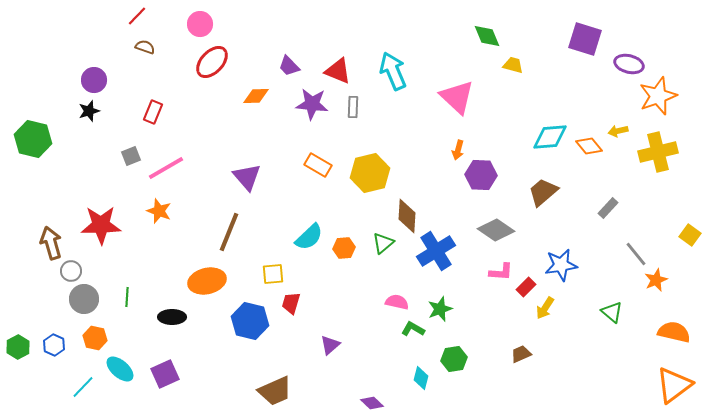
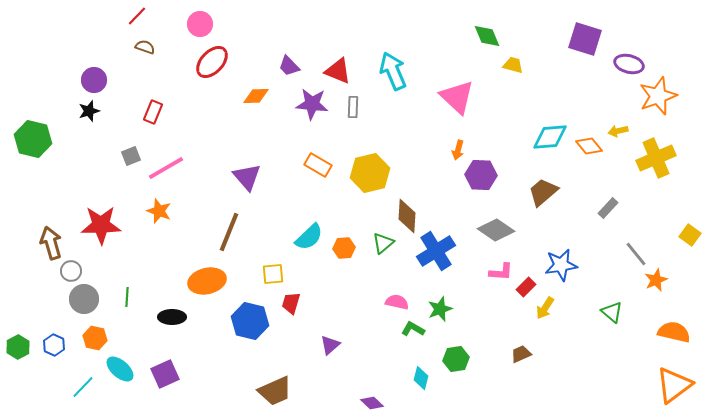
yellow cross at (658, 152): moved 2 px left, 6 px down; rotated 9 degrees counterclockwise
green hexagon at (454, 359): moved 2 px right
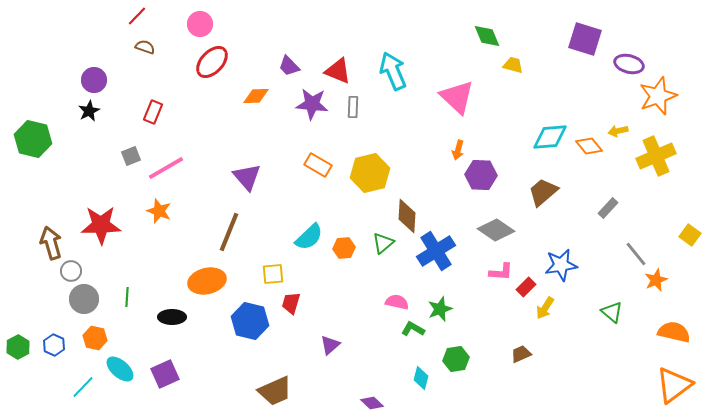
black star at (89, 111): rotated 10 degrees counterclockwise
yellow cross at (656, 158): moved 2 px up
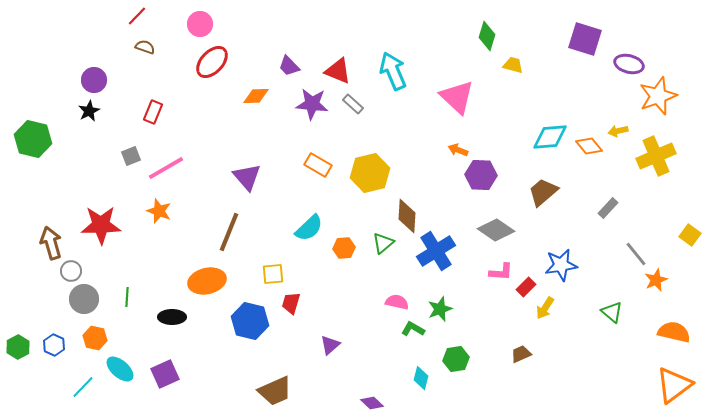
green diamond at (487, 36): rotated 40 degrees clockwise
gray rectangle at (353, 107): moved 3 px up; rotated 50 degrees counterclockwise
orange arrow at (458, 150): rotated 96 degrees clockwise
cyan semicircle at (309, 237): moved 9 px up
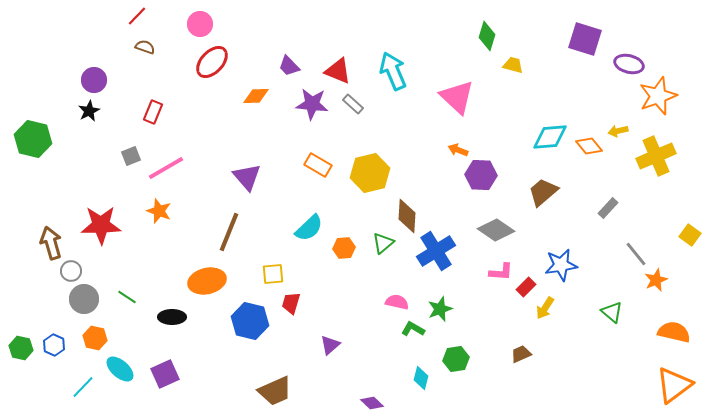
green line at (127, 297): rotated 60 degrees counterclockwise
green hexagon at (18, 347): moved 3 px right, 1 px down; rotated 20 degrees counterclockwise
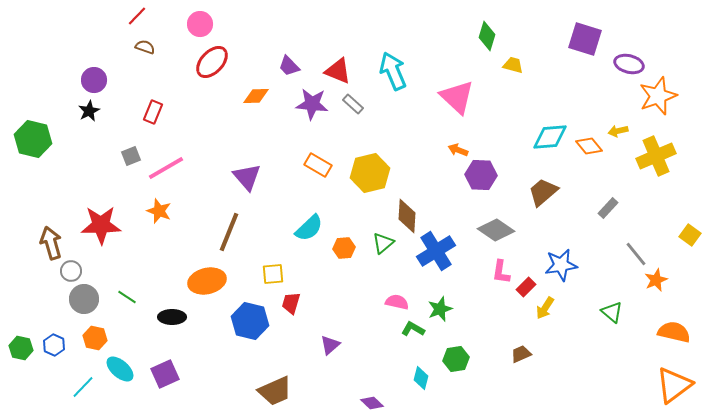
pink L-shape at (501, 272): rotated 95 degrees clockwise
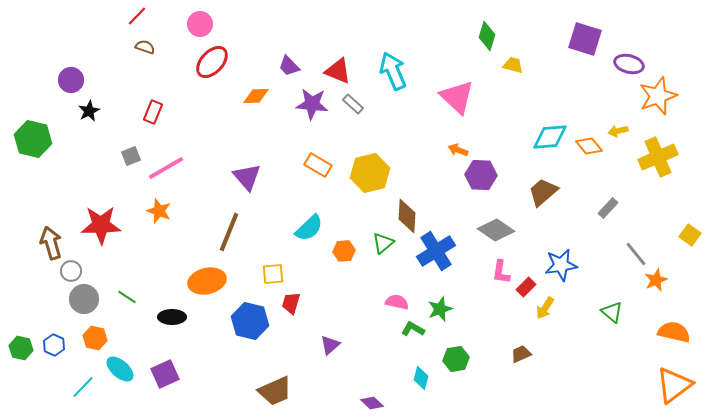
purple circle at (94, 80): moved 23 px left
yellow cross at (656, 156): moved 2 px right, 1 px down
orange hexagon at (344, 248): moved 3 px down
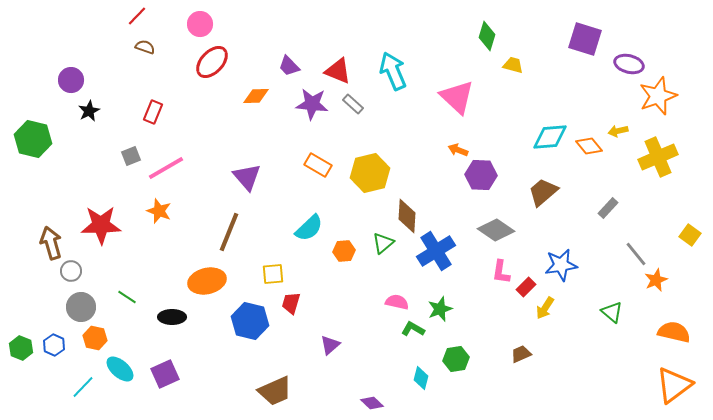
gray circle at (84, 299): moved 3 px left, 8 px down
green hexagon at (21, 348): rotated 10 degrees clockwise
